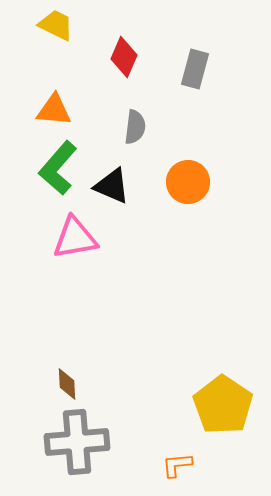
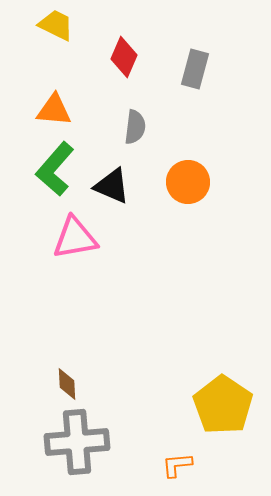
green L-shape: moved 3 px left, 1 px down
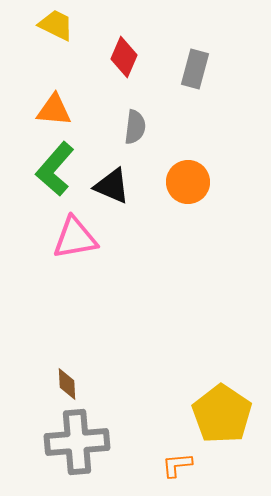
yellow pentagon: moved 1 px left, 9 px down
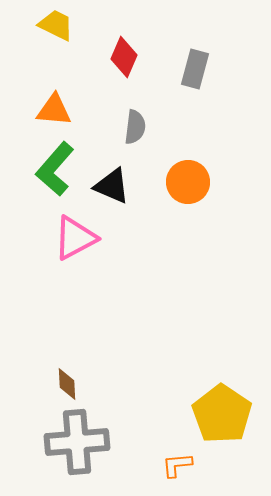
pink triangle: rotated 18 degrees counterclockwise
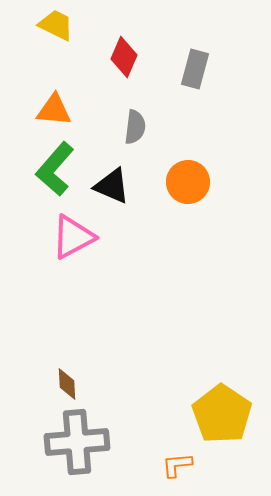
pink triangle: moved 2 px left, 1 px up
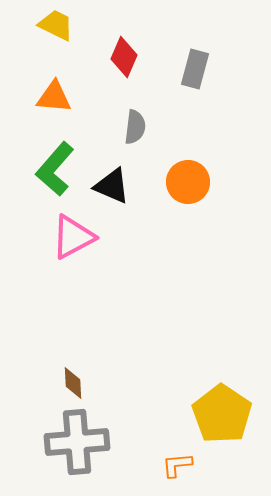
orange triangle: moved 13 px up
brown diamond: moved 6 px right, 1 px up
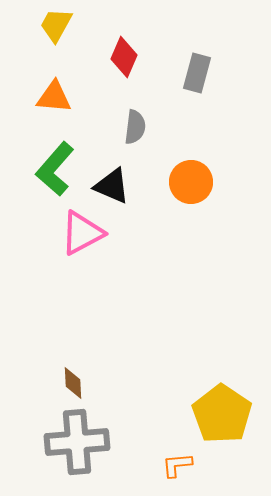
yellow trapezoid: rotated 87 degrees counterclockwise
gray rectangle: moved 2 px right, 4 px down
orange circle: moved 3 px right
pink triangle: moved 9 px right, 4 px up
